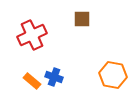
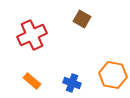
brown square: rotated 30 degrees clockwise
blue cross: moved 18 px right, 6 px down
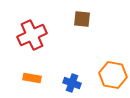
brown square: rotated 24 degrees counterclockwise
orange rectangle: moved 3 px up; rotated 30 degrees counterclockwise
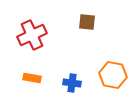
brown square: moved 5 px right, 3 px down
blue cross: rotated 12 degrees counterclockwise
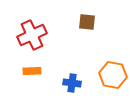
orange rectangle: moved 7 px up; rotated 12 degrees counterclockwise
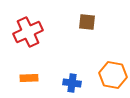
red cross: moved 4 px left, 3 px up
orange rectangle: moved 3 px left, 7 px down
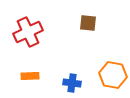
brown square: moved 1 px right, 1 px down
orange rectangle: moved 1 px right, 2 px up
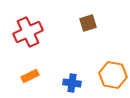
brown square: rotated 24 degrees counterclockwise
orange rectangle: rotated 24 degrees counterclockwise
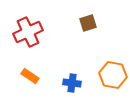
orange rectangle: rotated 60 degrees clockwise
